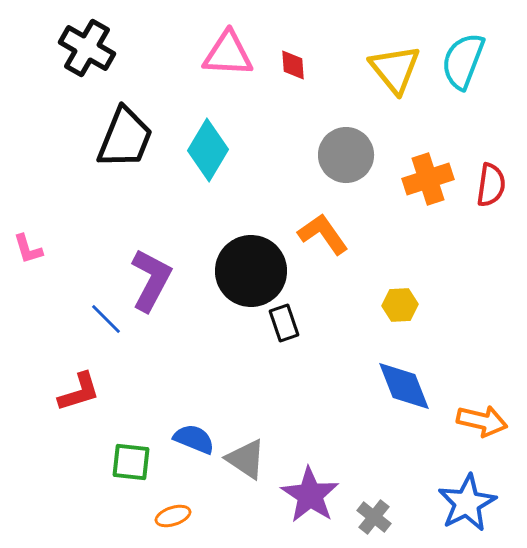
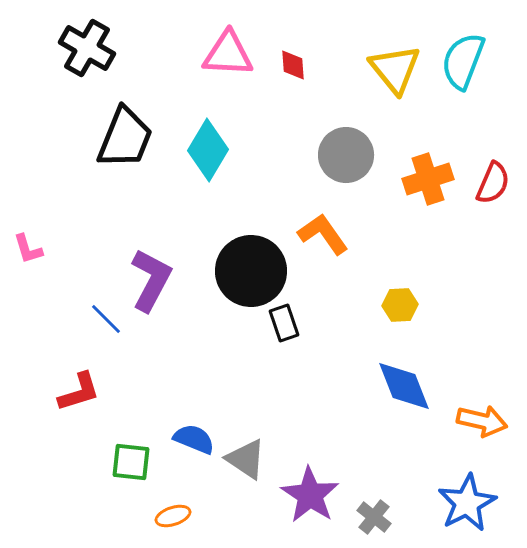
red semicircle: moved 2 px right, 2 px up; rotated 15 degrees clockwise
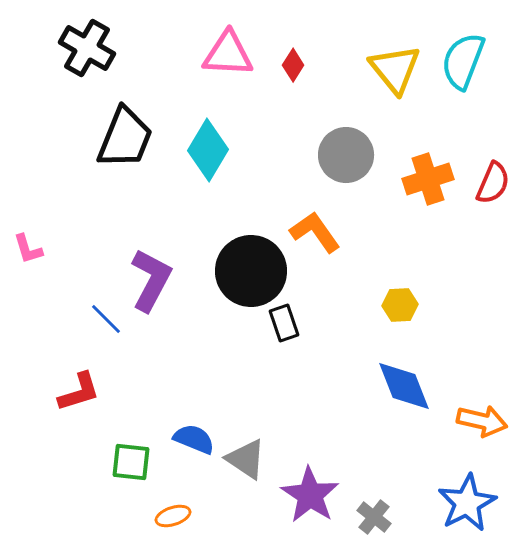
red diamond: rotated 36 degrees clockwise
orange L-shape: moved 8 px left, 2 px up
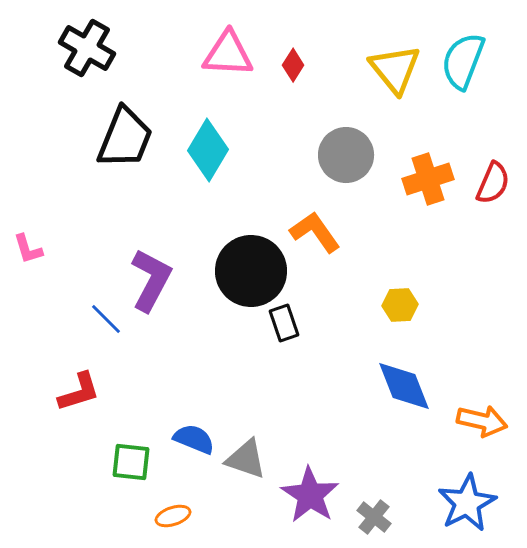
gray triangle: rotated 15 degrees counterclockwise
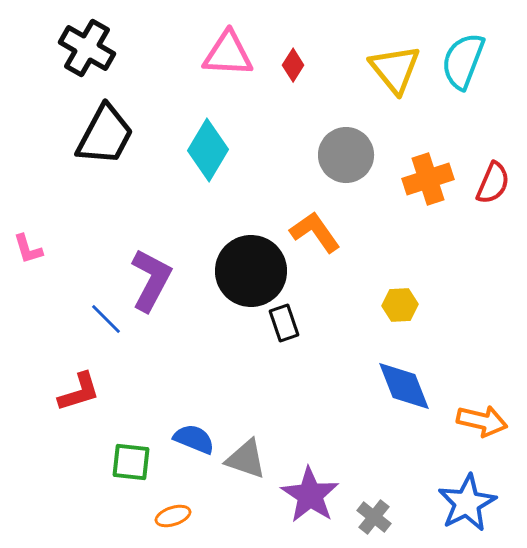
black trapezoid: moved 20 px left, 3 px up; rotated 6 degrees clockwise
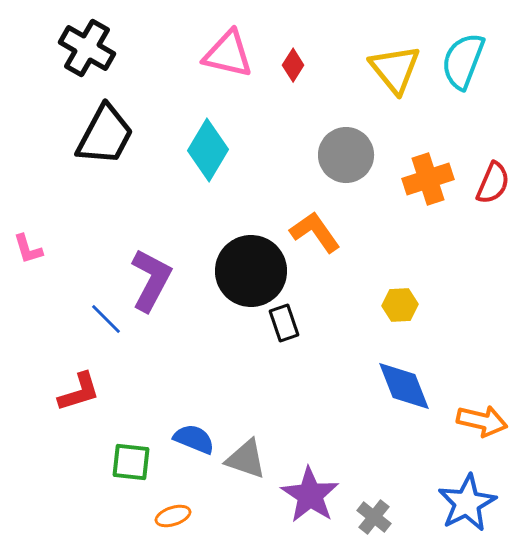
pink triangle: rotated 10 degrees clockwise
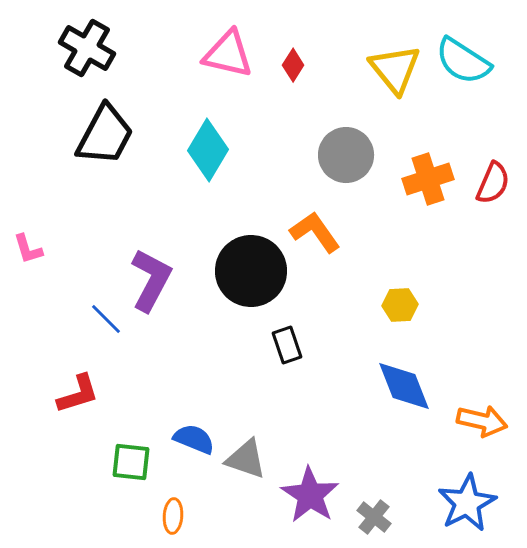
cyan semicircle: rotated 78 degrees counterclockwise
black rectangle: moved 3 px right, 22 px down
red L-shape: moved 1 px left, 2 px down
orange ellipse: rotated 68 degrees counterclockwise
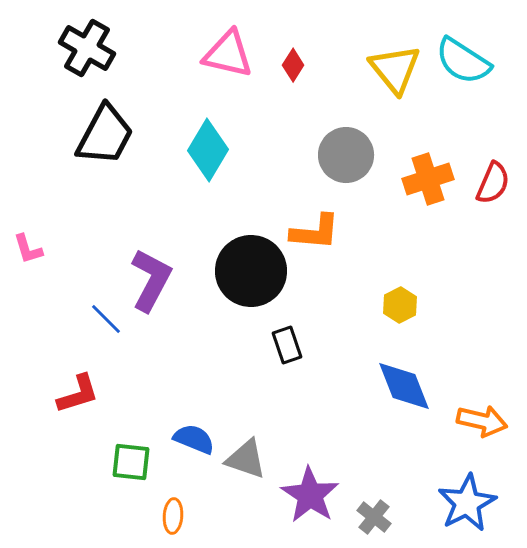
orange L-shape: rotated 130 degrees clockwise
yellow hexagon: rotated 24 degrees counterclockwise
